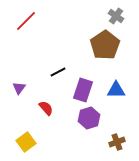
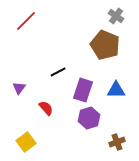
brown pentagon: rotated 16 degrees counterclockwise
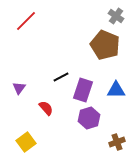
black line: moved 3 px right, 5 px down
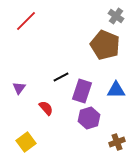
purple rectangle: moved 1 px left, 1 px down
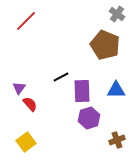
gray cross: moved 1 px right, 2 px up
purple rectangle: rotated 20 degrees counterclockwise
red semicircle: moved 16 px left, 4 px up
brown cross: moved 2 px up
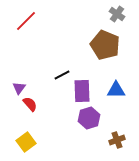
black line: moved 1 px right, 2 px up
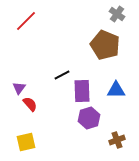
yellow square: rotated 24 degrees clockwise
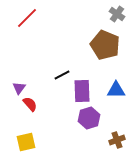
red line: moved 1 px right, 3 px up
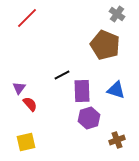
blue triangle: rotated 18 degrees clockwise
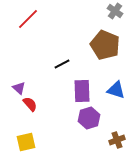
gray cross: moved 2 px left, 3 px up
red line: moved 1 px right, 1 px down
black line: moved 11 px up
purple triangle: rotated 24 degrees counterclockwise
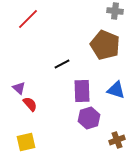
gray cross: rotated 28 degrees counterclockwise
